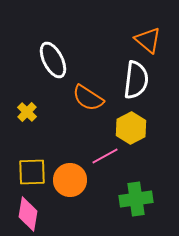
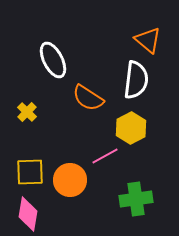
yellow square: moved 2 px left
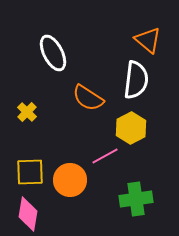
white ellipse: moved 7 px up
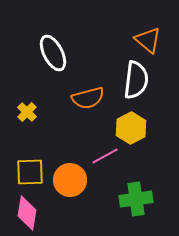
orange semicircle: rotated 48 degrees counterclockwise
pink diamond: moved 1 px left, 1 px up
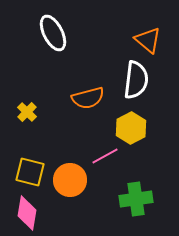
white ellipse: moved 20 px up
yellow square: rotated 16 degrees clockwise
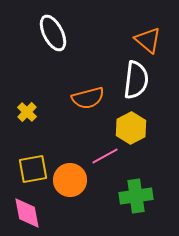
yellow square: moved 3 px right, 3 px up; rotated 24 degrees counterclockwise
green cross: moved 3 px up
pink diamond: rotated 20 degrees counterclockwise
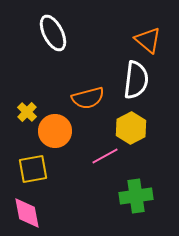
orange circle: moved 15 px left, 49 px up
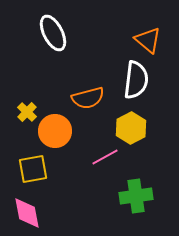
pink line: moved 1 px down
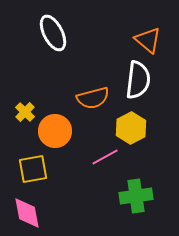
white semicircle: moved 2 px right
orange semicircle: moved 5 px right
yellow cross: moved 2 px left
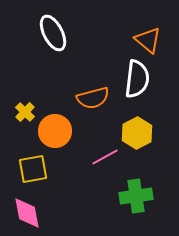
white semicircle: moved 1 px left, 1 px up
yellow hexagon: moved 6 px right, 5 px down
